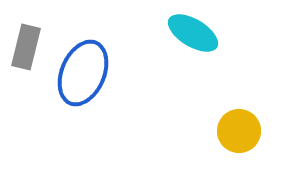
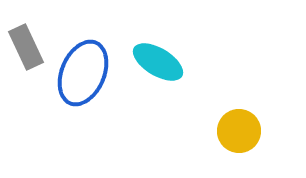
cyan ellipse: moved 35 px left, 29 px down
gray rectangle: rotated 39 degrees counterclockwise
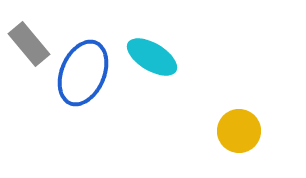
gray rectangle: moved 3 px right, 3 px up; rotated 15 degrees counterclockwise
cyan ellipse: moved 6 px left, 5 px up
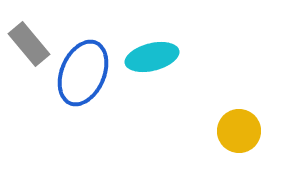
cyan ellipse: rotated 45 degrees counterclockwise
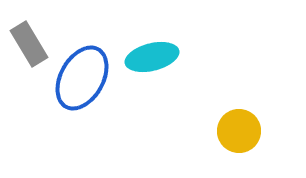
gray rectangle: rotated 9 degrees clockwise
blue ellipse: moved 1 px left, 5 px down; rotated 6 degrees clockwise
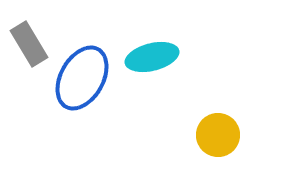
yellow circle: moved 21 px left, 4 px down
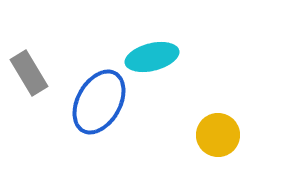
gray rectangle: moved 29 px down
blue ellipse: moved 17 px right, 24 px down
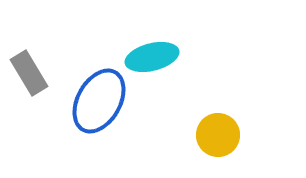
blue ellipse: moved 1 px up
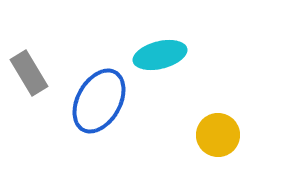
cyan ellipse: moved 8 px right, 2 px up
